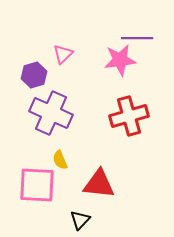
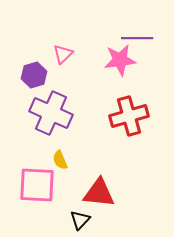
red triangle: moved 9 px down
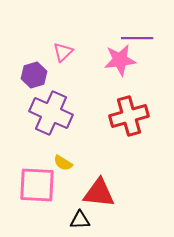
pink triangle: moved 2 px up
yellow semicircle: moved 3 px right, 3 px down; rotated 36 degrees counterclockwise
black triangle: rotated 45 degrees clockwise
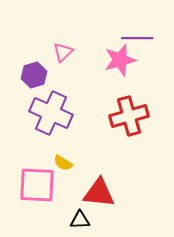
pink star: rotated 8 degrees counterclockwise
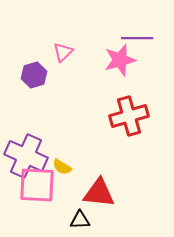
purple cross: moved 25 px left, 43 px down
yellow semicircle: moved 1 px left, 4 px down
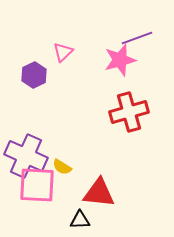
purple line: rotated 20 degrees counterclockwise
purple hexagon: rotated 10 degrees counterclockwise
red cross: moved 4 px up
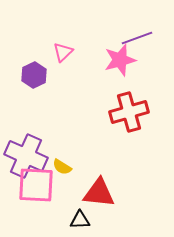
pink square: moved 1 px left
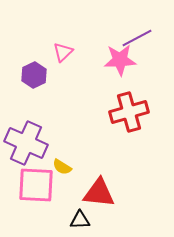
purple line: rotated 8 degrees counterclockwise
pink star: rotated 12 degrees clockwise
purple cross: moved 13 px up
